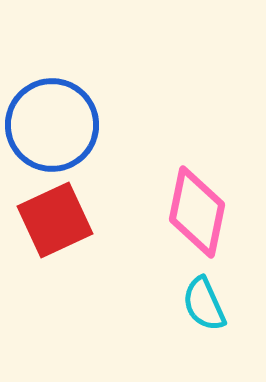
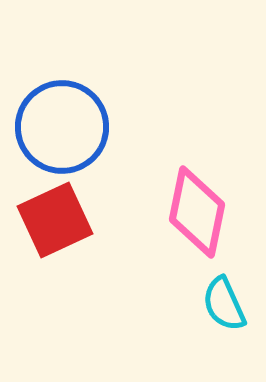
blue circle: moved 10 px right, 2 px down
cyan semicircle: moved 20 px right
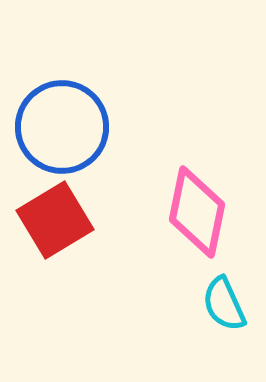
red square: rotated 6 degrees counterclockwise
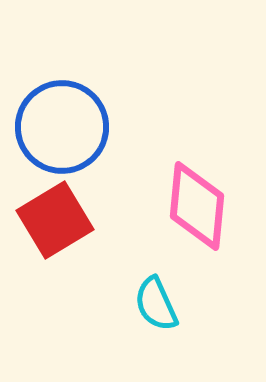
pink diamond: moved 6 px up; rotated 6 degrees counterclockwise
cyan semicircle: moved 68 px left
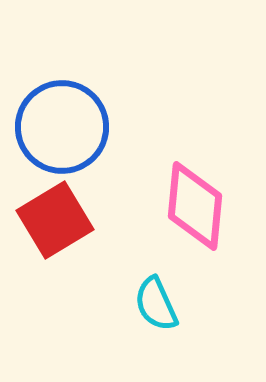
pink diamond: moved 2 px left
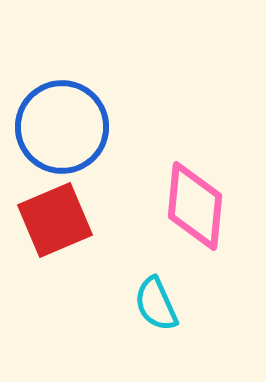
red square: rotated 8 degrees clockwise
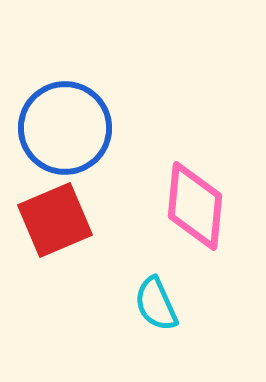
blue circle: moved 3 px right, 1 px down
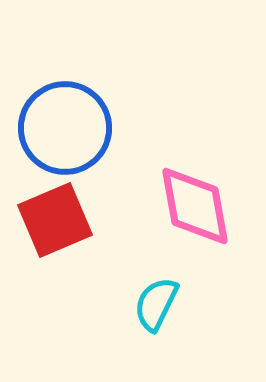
pink diamond: rotated 16 degrees counterclockwise
cyan semicircle: rotated 50 degrees clockwise
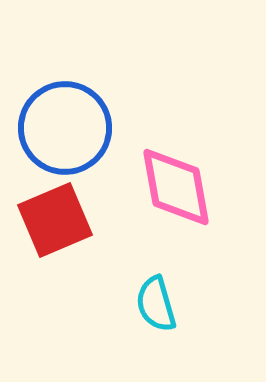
pink diamond: moved 19 px left, 19 px up
cyan semicircle: rotated 42 degrees counterclockwise
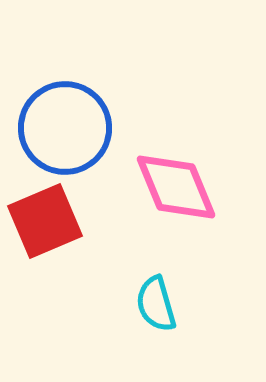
pink diamond: rotated 12 degrees counterclockwise
red square: moved 10 px left, 1 px down
